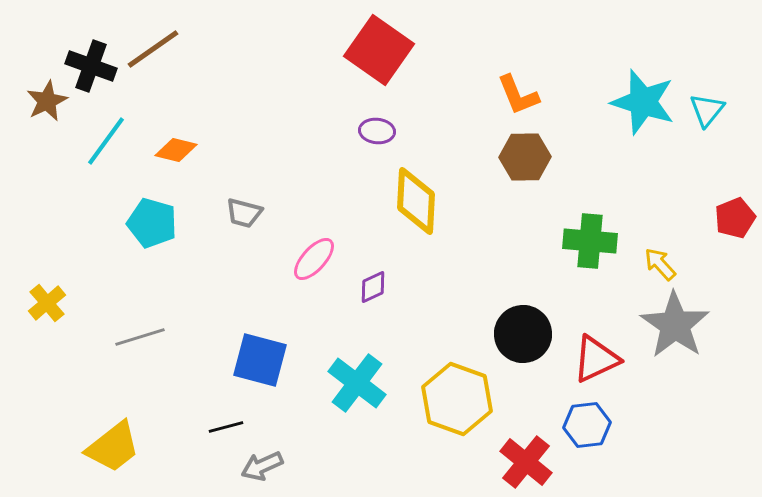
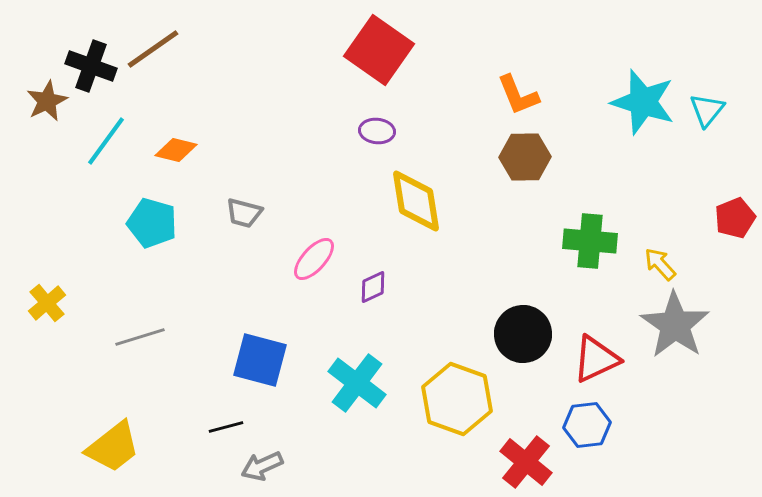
yellow diamond: rotated 12 degrees counterclockwise
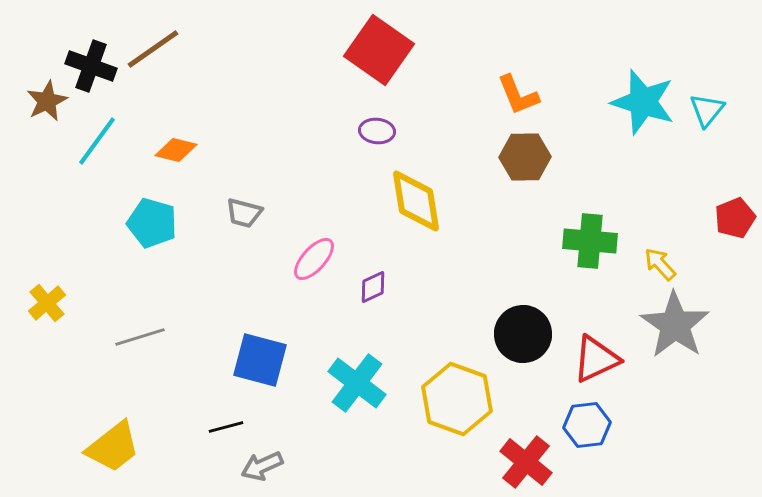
cyan line: moved 9 px left
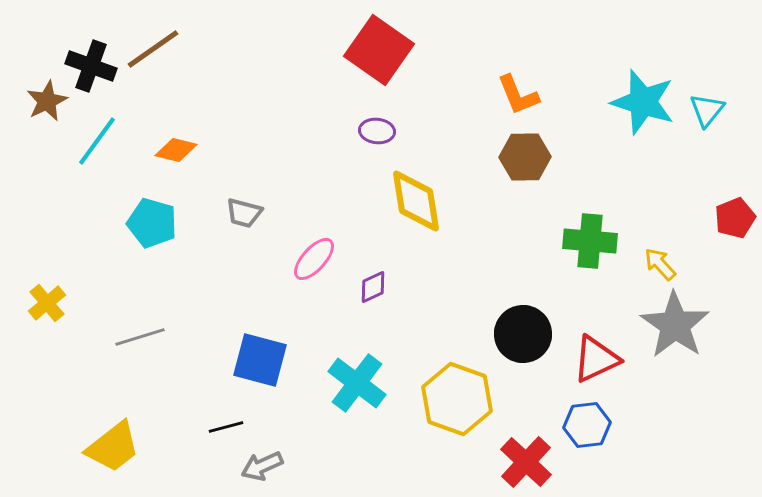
red cross: rotated 4 degrees clockwise
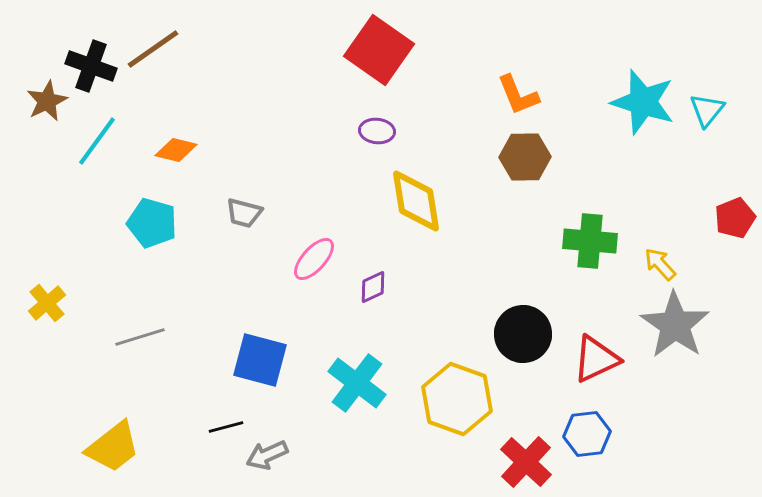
blue hexagon: moved 9 px down
gray arrow: moved 5 px right, 11 px up
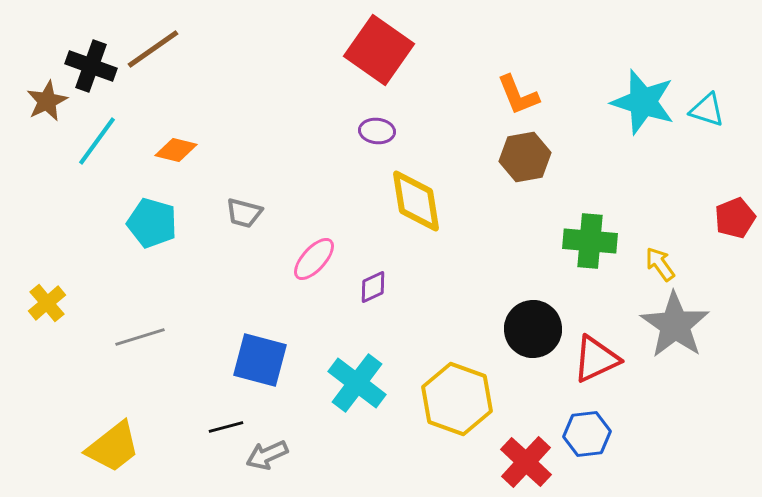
cyan triangle: rotated 51 degrees counterclockwise
brown hexagon: rotated 9 degrees counterclockwise
yellow arrow: rotated 6 degrees clockwise
black circle: moved 10 px right, 5 px up
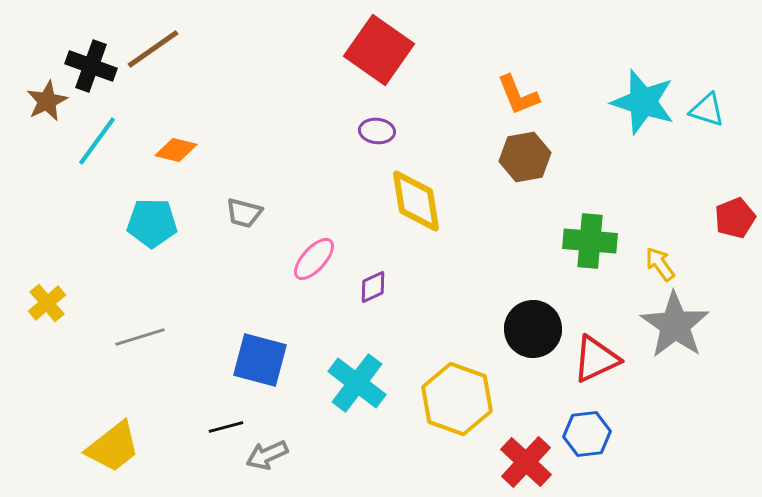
cyan pentagon: rotated 15 degrees counterclockwise
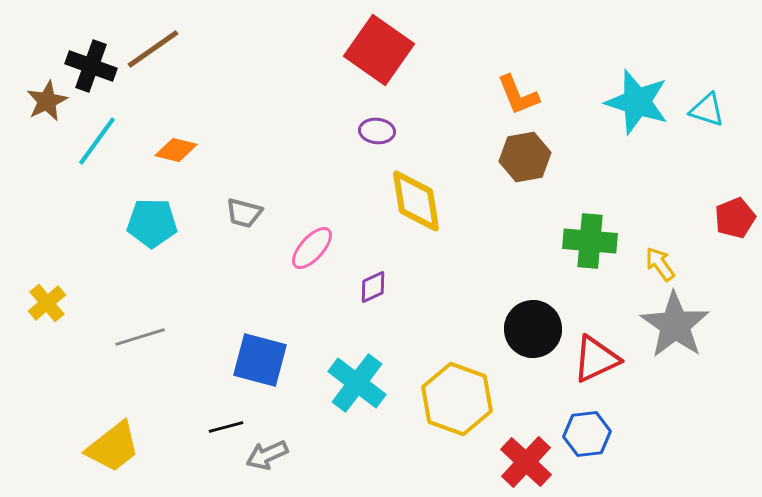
cyan star: moved 6 px left
pink ellipse: moved 2 px left, 11 px up
